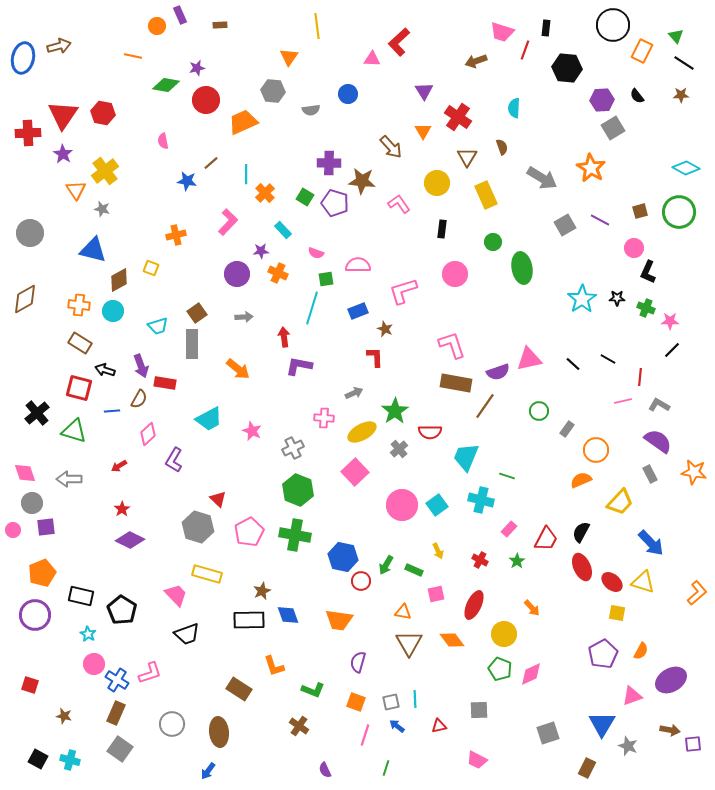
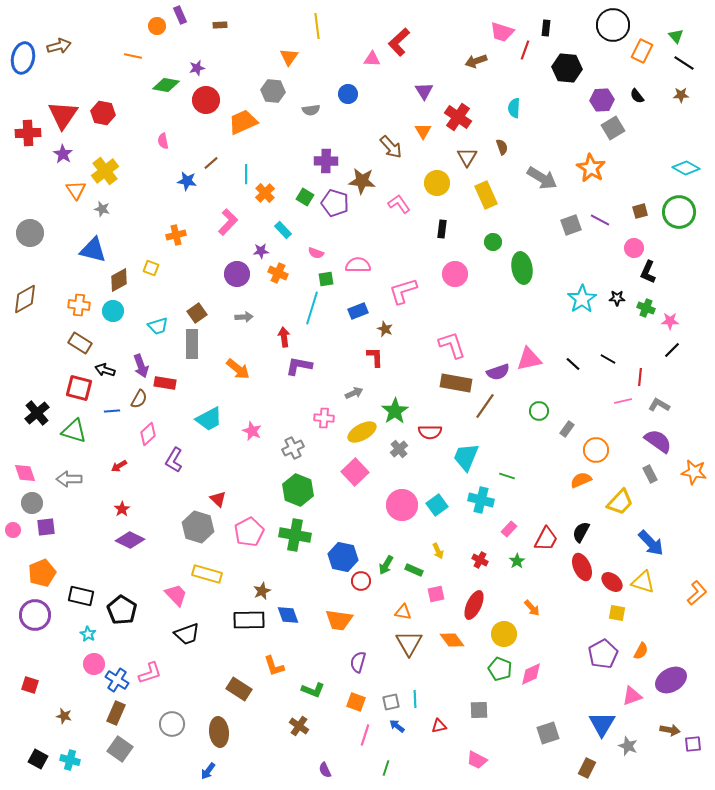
purple cross at (329, 163): moved 3 px left, 2 px up
gray square at (565, 225): moved 6 px right; rotated 10 degrees clockwise
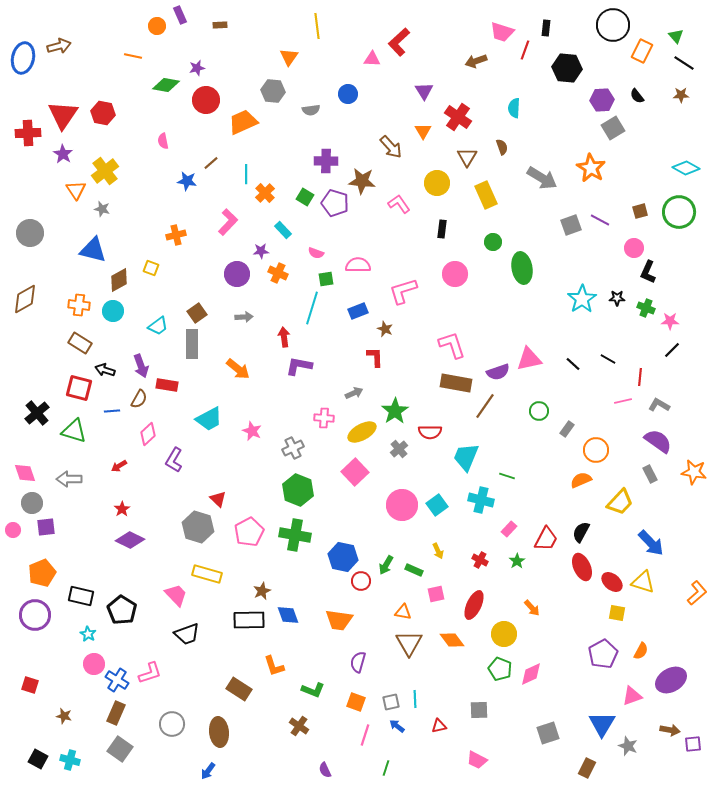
cyan trapezoid at (158, 326): rotated 20 degrees counterclockwise
red rectangle at (165, 383): moved 2 px right, 2 px down
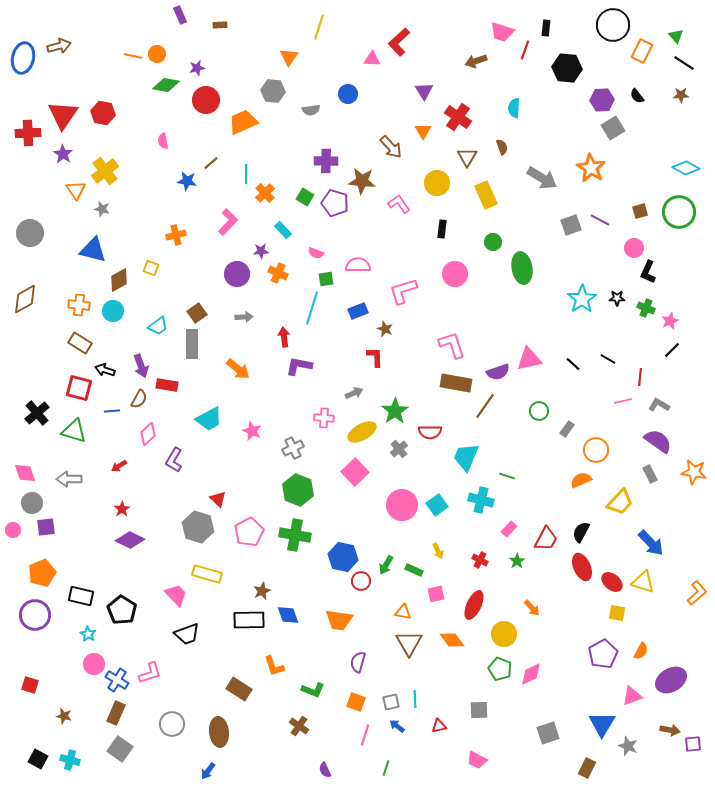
orange circle at (157, 26): moved 28 px down
yellow line at (317, 26): moved 2 px right, 1 px down; rotated 25 degrees clockwise
pink star at (670, 321): rotated 24 degrees counterclockwise
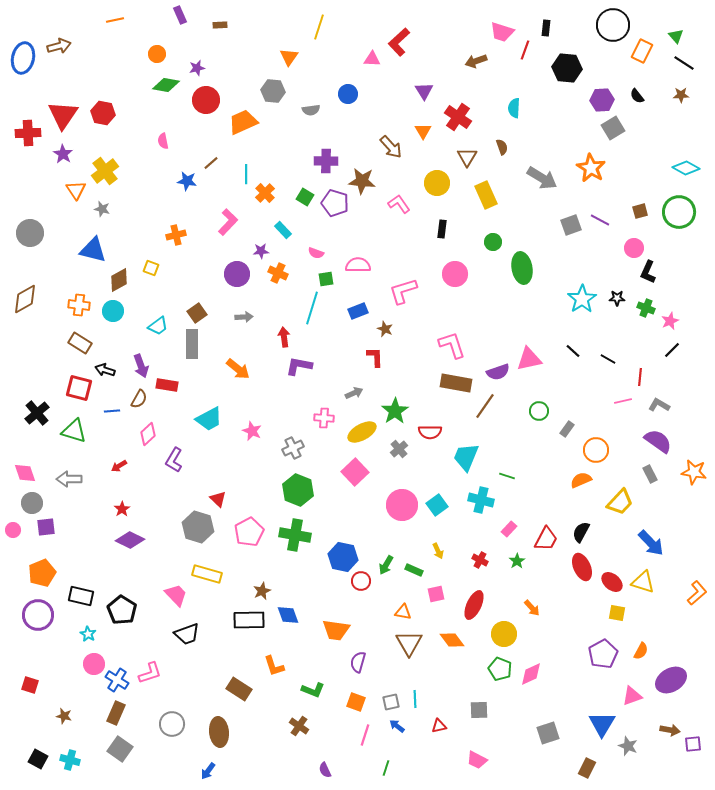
orange line at (133, 56): moved 18 px left, 36 px up; rotated 24 degrees counterclockwise
black line at (573, 364): moved 13 px up
purple circle at (35, 615): moved 3 px right
orange trapezoid at (339, 620): moved 3 px left, 10 px down
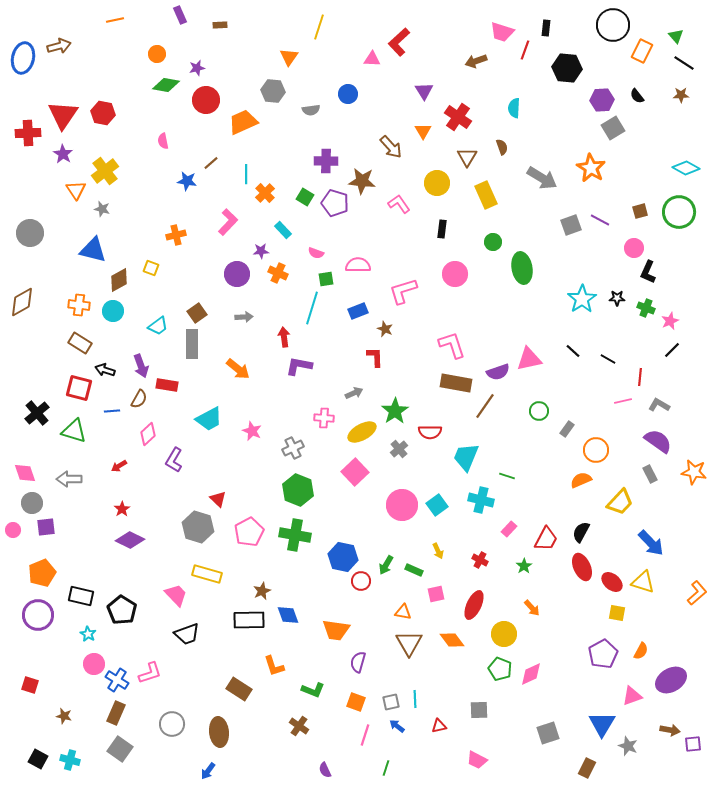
brown diamond at (25, 299): moved 3 px left, 3 px down
green star at (517, 561): moved 7 px right, 5 px down
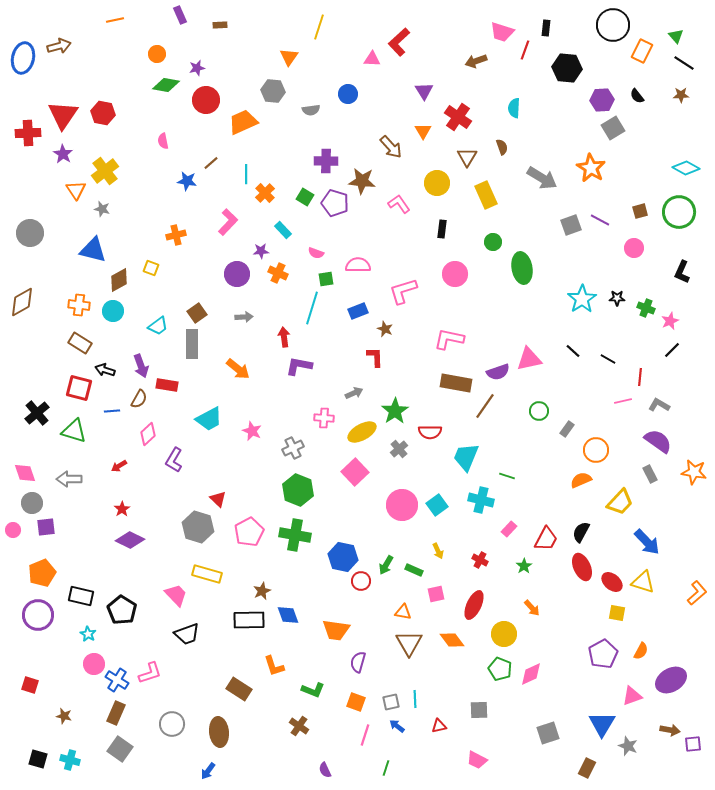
black L-shape at (648, 272): moved 34 px right
pink L-shape at (452, 345): moved 3 px left, 6 px up; rotated 60 degrees counterclockwise
blue arrow at (651, 543): moved 4 px left, 1 px up
black square at (38, 759): rotated 12 degrees counterclockwise
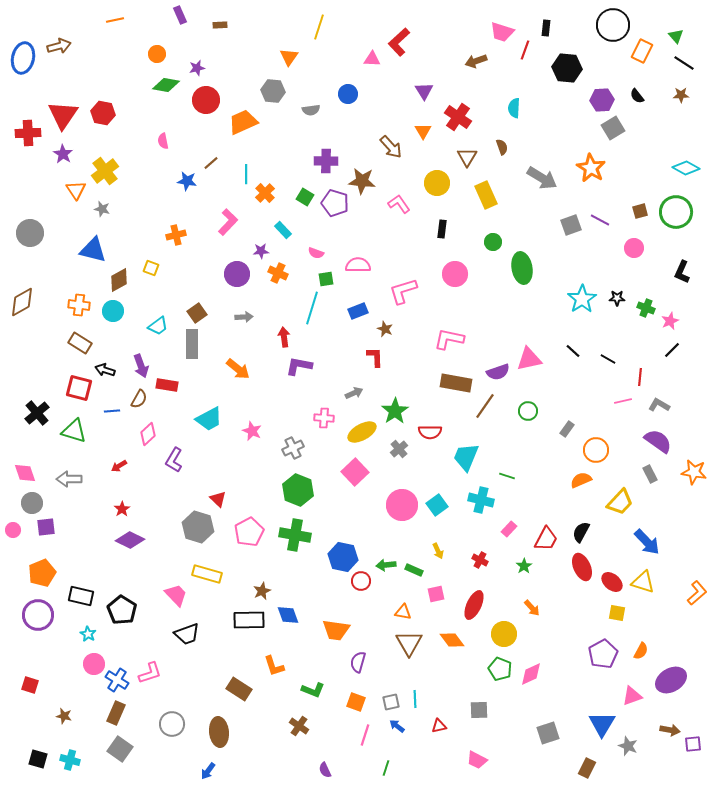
green circle at (679, 212): moved 3 px left
green circle at (539, 411): moved 11 px left
green arrow at (386, 565): rotated 54 degrees clockwise
